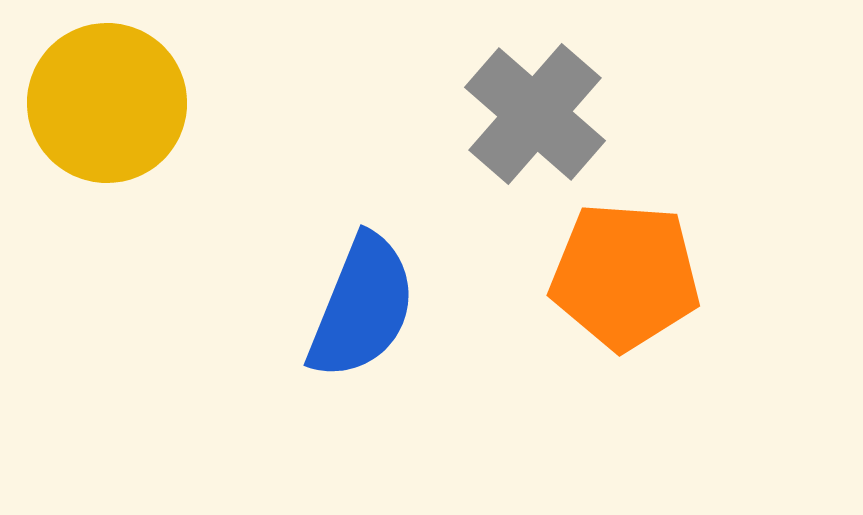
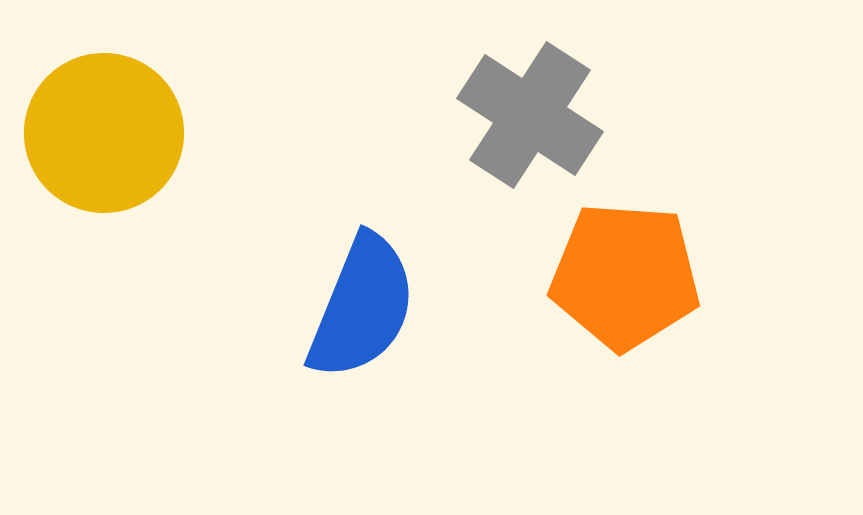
yellow circle: moved 3 px left, 30 px down
gray cross: moved 5 px left, 1 px down; rotated 8 degrees counterclockwise
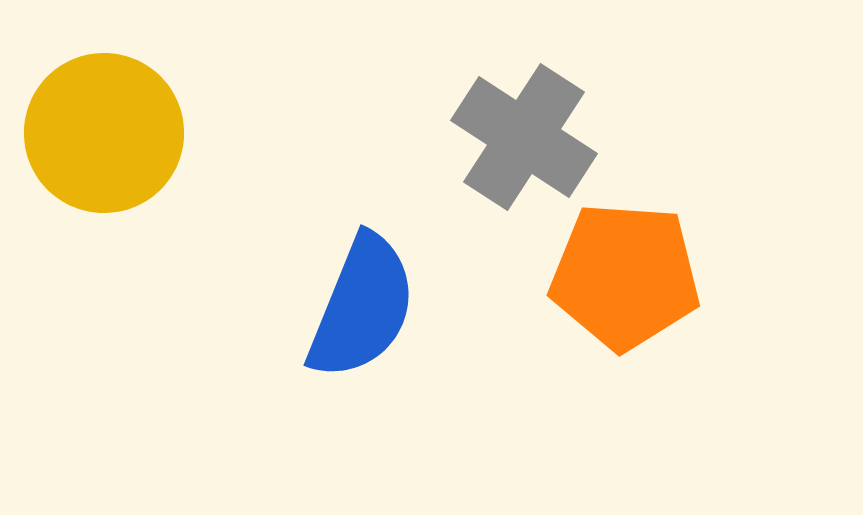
gray cross: moved 6 px left, 22 px down
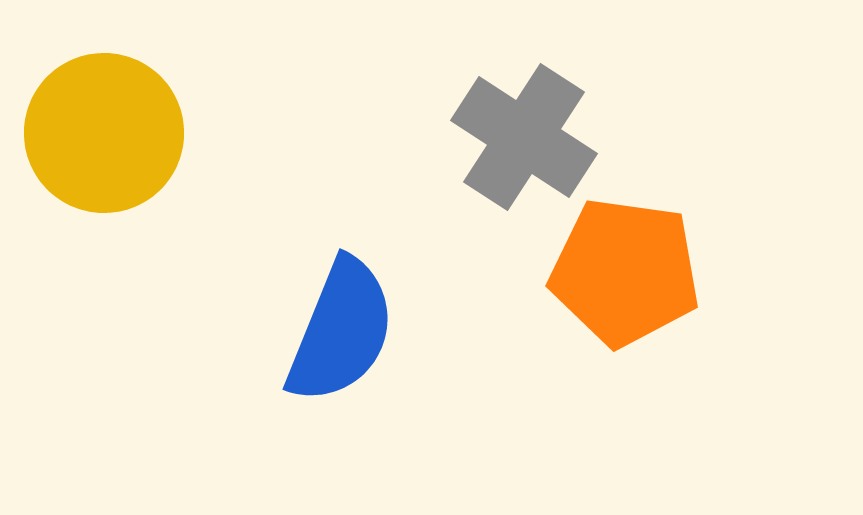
orange pentagon: moved 4 px up; rotated 4 degrees clockwise
blue semicircle: moved 21 px left, 24 px down
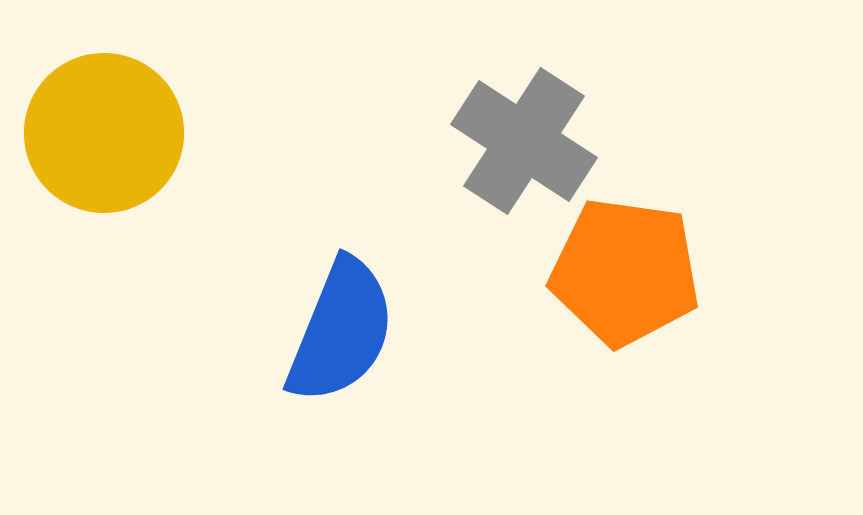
gray cross: moved 4 px down
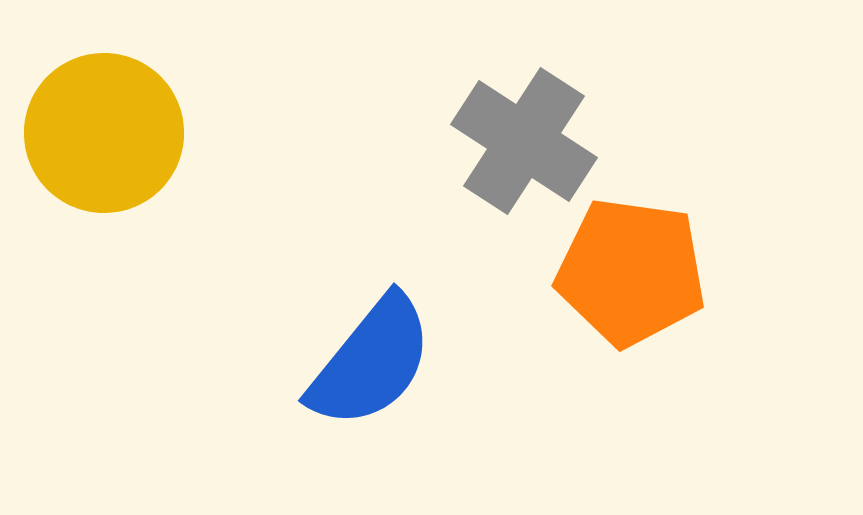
orange pentagon: moved 6 px right
blue semicircle: moved 30 px right, 31 px down; rotated 17 degrees clockwise
